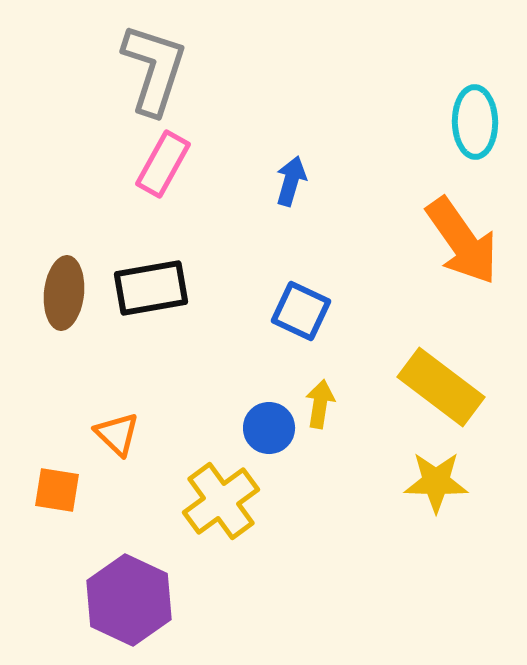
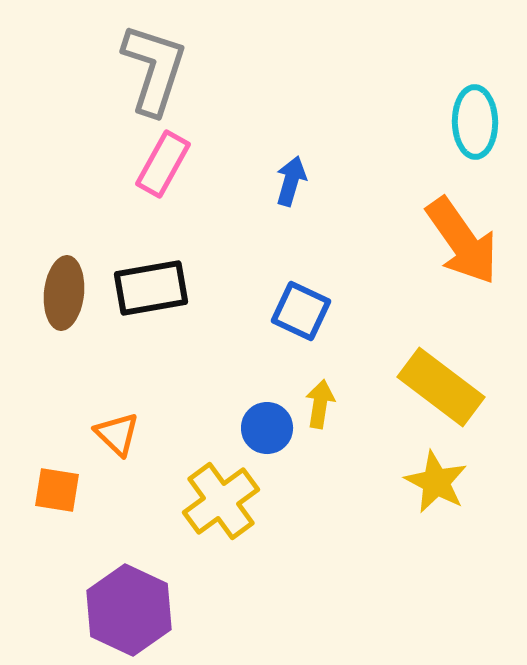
blue circle: moved 2 px left
yellow star: rotated 26 degrees clockwise
purple hexagon: moved 10 px down
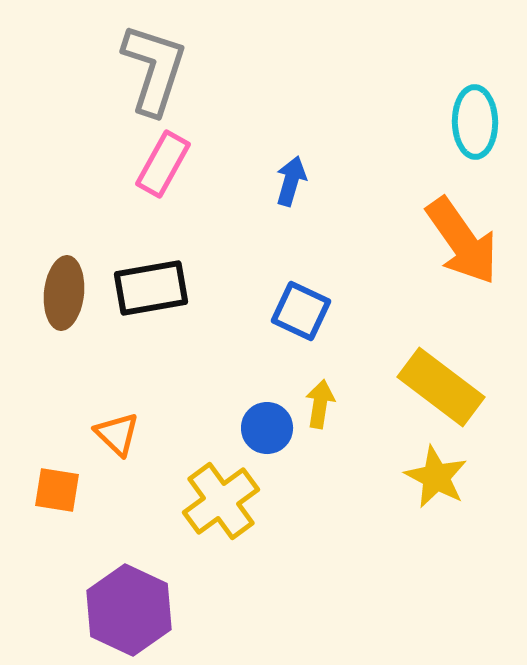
yellow star: moved 5 px up
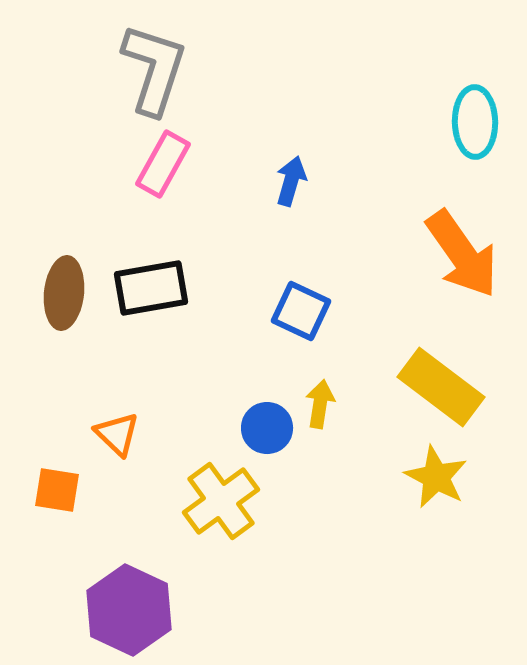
orange arrow: moved 13 px down
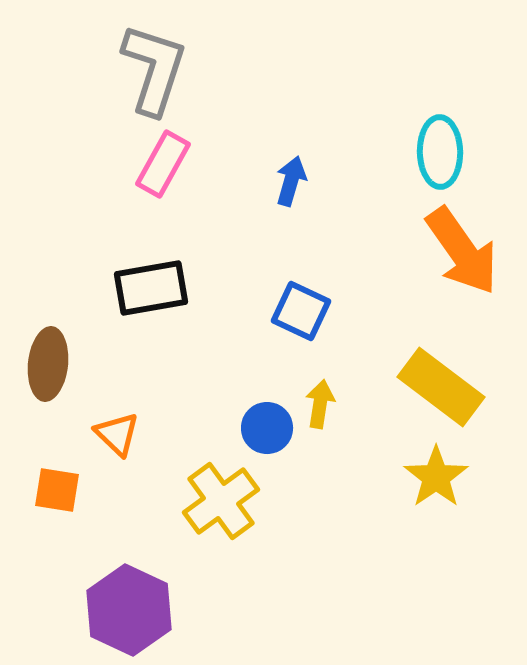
cyan ellipse: moved 35 px left, 30 px down
orange arrow: moved 3 px up
brown ellipse: moved 16 px left, 71 px down
yellow star: rotated 10 degrees clockwise
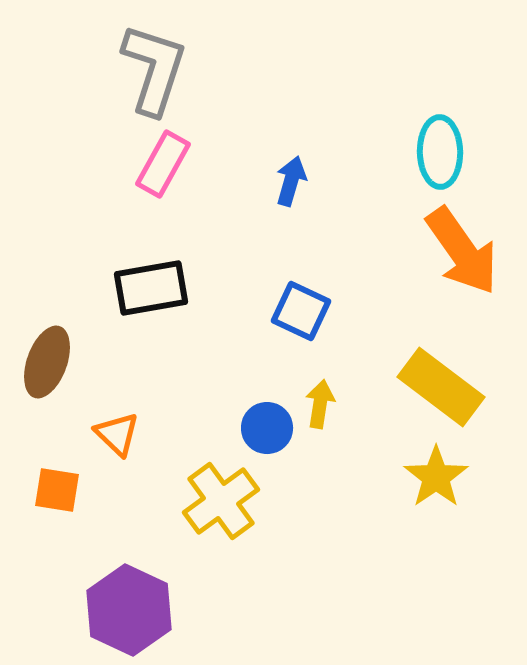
brown ellipse: moved 1 px left, 2 px up; rotated 14 degrees clockwise
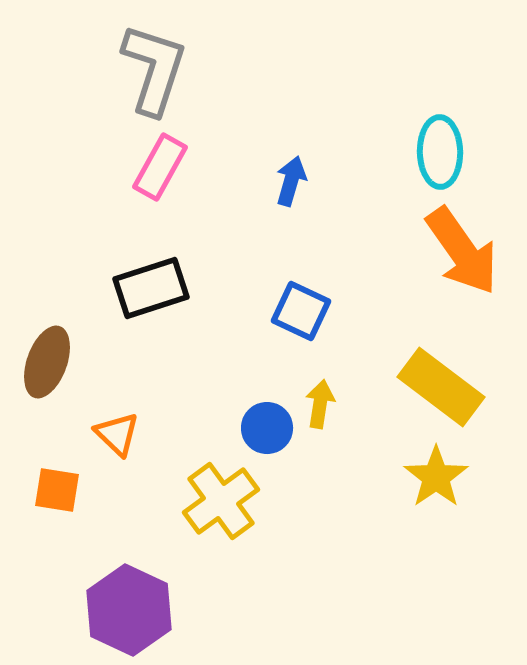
pink rectangle: moved 3 px left, 3 px down
black rectangle: rotated 8 degrees counterclockwise
